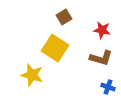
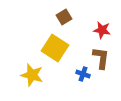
brown L-shape: rotated 100 degrees counterclockwise
blue cross: moved 25 px left, 13 px up
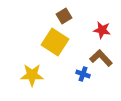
brown square: moved 1 px up
yellow square: moved 6 px up
brown L-shape: rotated 50 degrees counterclockwise
yellow star: rotated 15 degrees counterclockwise
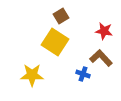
brown square: moved 3 px left
red star: moved 2 px right, 1 px down
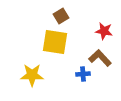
yellow square: rotated 24 degrees counterclockwise
brown L-shape: moved 1 px left
blue cross: rotated 24 degrees counterclockwise
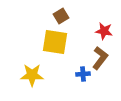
brown L-shape: rotated 80 degrees clockwise
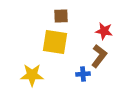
brown square: rotated 28 degrees clockwise
brown L-shape: moved 1 px left, 2 px up
